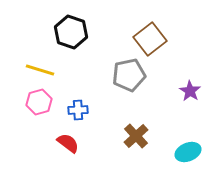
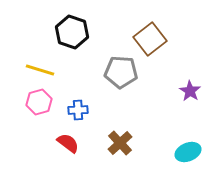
black hexagon: moved 1 px right
gray pentagon: moved 8 px left, 3 px up; rotated 16 degrees clockwise
brown cross: moved 16 px left, 7 px down
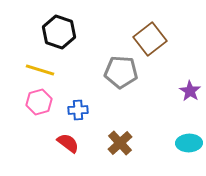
black hexagon: moved 13 px left
cyan ellipse: moved 1 px right, 9 px up; rotated 20 degrees clockwise
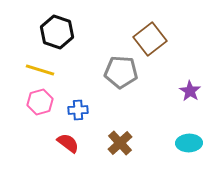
black hexagon: moved 2 px left
pink hexagon: moved 1 px right
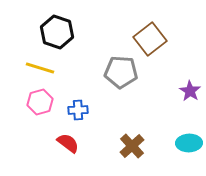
yellow line: moved 2 px up
brown cross: moved 12 px right, 3 px down
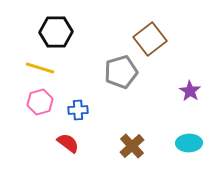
black hexagon: moved 1 px left; rotated 20 degrees counterclockwise
gray pentagon: rotated 20 degrees counterclockwise
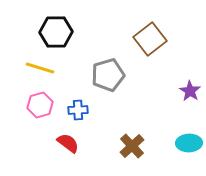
gray pentagon: moved 13 px left, 3 px down
pink hexagon: moved 3 px down
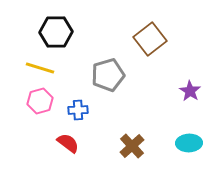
pink hexagon: moved 4 px up
